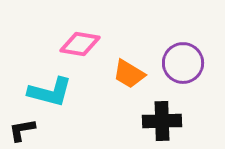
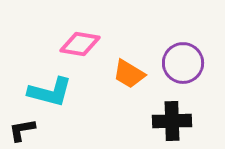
black cross: moved 10 px right
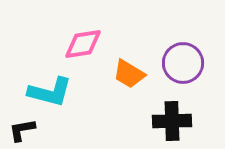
pink diamond: moved 3 px right; rotated 18 degrees counterclockwise
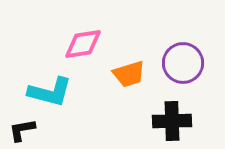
orange trapezoid: rotated 48 degrees counterclockwise
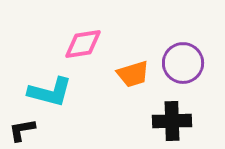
orange trapezoid: moved 4 px right
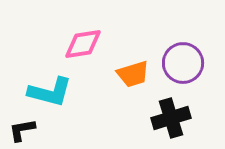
black cross: moved 1 px left, 3 px up; rotated 15 degrees counterclockwise
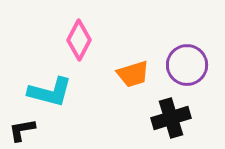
pink diamond: moved 4 px left, 4 px up; rotated 54 degrees counterclockwise
purple circle: moved 4 px right, 2 px down
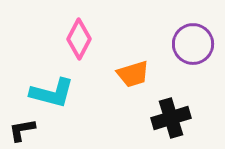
pink diamond: moved 1 px up
purple circle: moved 6 px right, 21 px up
cyan L-shape: moved 2 px right, 1 px down
